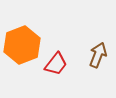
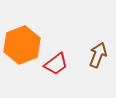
red trapezoid: rotated 15 degrees clockwise
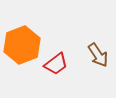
brown arrow: rotated 125 degrees clockwise
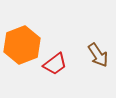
red trapezoid: moved 1 px left
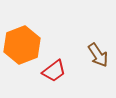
red trapezoid: moved 1 px left, 7 px down
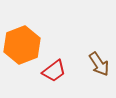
brown arrow: moved 1 px right, 9 px down
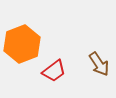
orange hexagon: moved 1 px up
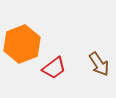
red trapezoid: moved 3 px up
